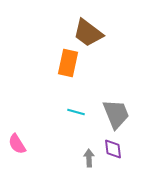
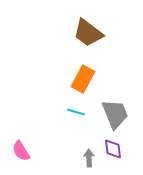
orange rectangle: moved 15 px right, 16 px down; rotated 16 degrees clockwise
gray trapezoid: moved 1 px left
pink semicircle: moved 4 px right, 7 px down
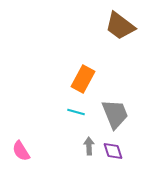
brown trapezoid: moved 32 px right, 7 px up
purple diamond: moved 2 px down; rotated 10 degrees counterclockwise
gray arrow: moved 12 px up
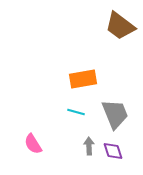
orange rectangle: rotated 52 degrees clockwise
pink semicircle: moved 12 px right, 7 px up
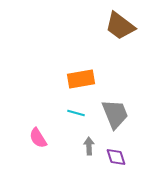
orange rectangle: moved 2 px left
cyan line: moved 1 px down
pink semicircle: moved 5 px right, 6 px up
purple diamond: moved 3 px right, 6 px down
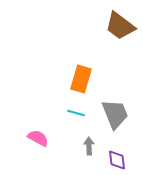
orange rectangle: rotated 64 degrees counterclockwise
pink semicircle: rotated 150 degrees clockwise
purple diamond: moved 1 px right, 3 px down; rotated 10 degrees clockwise
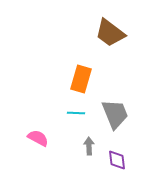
brown trapezoid: moved 10 px left, 7 px down
cyan line: rotated 12 degrees counterclockwise
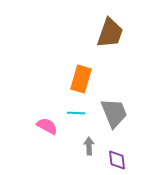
brown trapezoid: rotated 108 degrees counterclockwise
gray trapezoid: moved 1 px left, 1 px up
pink semicircle: moved 9 px right, 12 px up
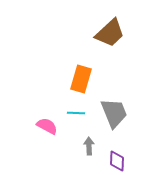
brown trapezoid: rotated 28 degrees clockwise
purple diamond: moved 1 px down; rotated 10 degrees clockwise
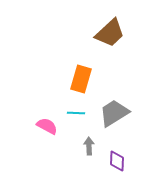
gray trapezoid: rotated 100 degrees counterclockwise
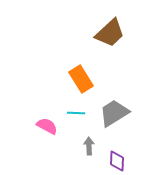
orange rectangle: rotated 48 degrees counterclockwise
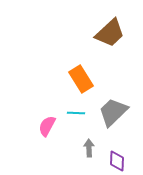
gray trapezoid: moved 1 px left, 1 px up; rotated 12 degrees counterclockwise
pink semicircle: rotated 90 degrees counterclockwise
gray arrow: moved 2 px down
